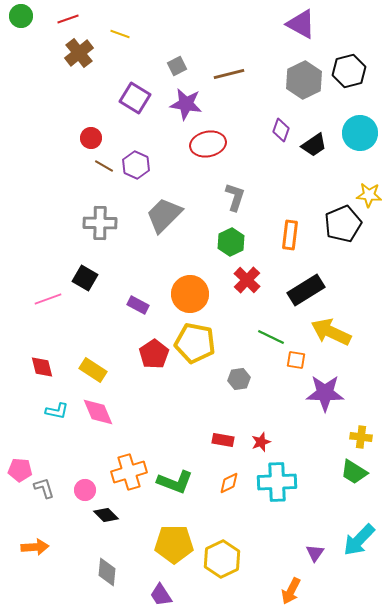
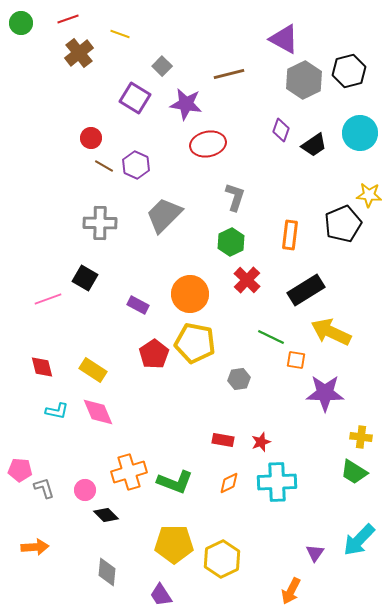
green circle at (21, 16): moved 7 px down
purple triangle at (301, 24): moved 17 px left, 15 px down
gray square at (177, 66): moved 15 px left; rotated 18 degrees counterclockwise
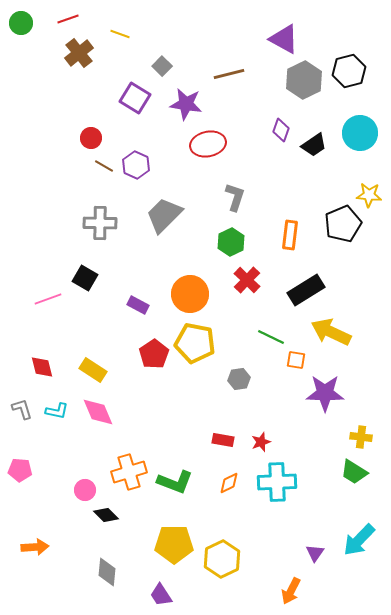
gray L-shape at (44, 488): moved 22 px left, 79 px up
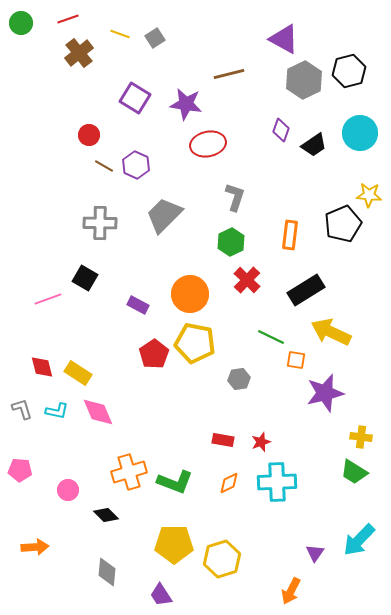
gray square at (162, 66): moved 7 px left, 28 px up; rotated 12 degrees clockwise
red circle at (91, 138): moved 2 px left, 3 px up
yellow rectangle at (93, 370): moved 15 px left, 3 px down
purple star at (325, 393): rotated 15 degrees counterclockwise
pink circle at (85, 490): moved 17 px left
yellow hexagon at (222, 559): rotated 9 degrees clockwise
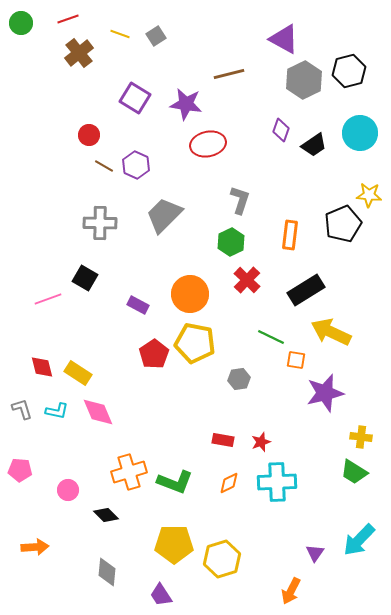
gray square at (155, 38): moved 1 px right, 2 px up
gray L-shape at (235, 197): moved 5 px right, 3 px down
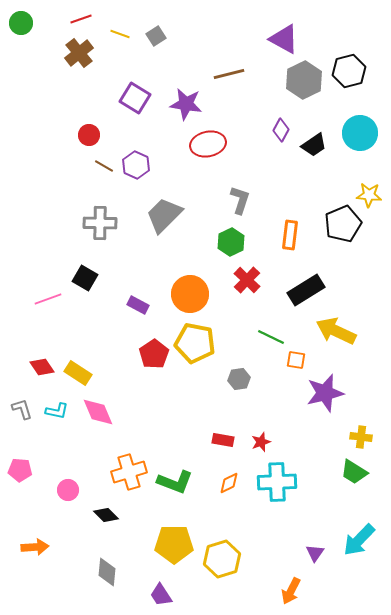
red line at (68, 19): moved 13 px right
purple diamond at (281, 130): rotated 10 degrees clockwise
yellow arrow at (331, 332): moved 5 px right, 1 px up
red diamond at (42, 367): rotated 20 degrees counterclockwise
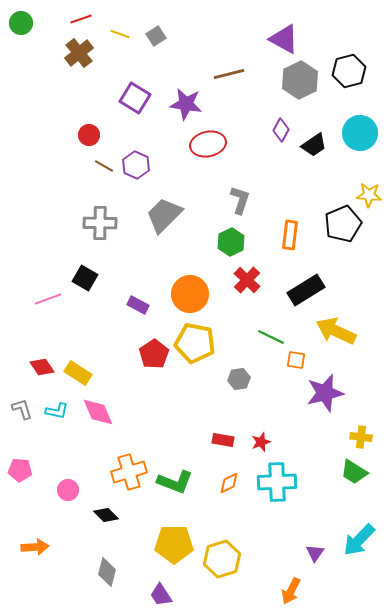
gray hexagon at (304, 80): moved 4 px left
gray diamond at (107, 572): rotated 8 degrees clockwise
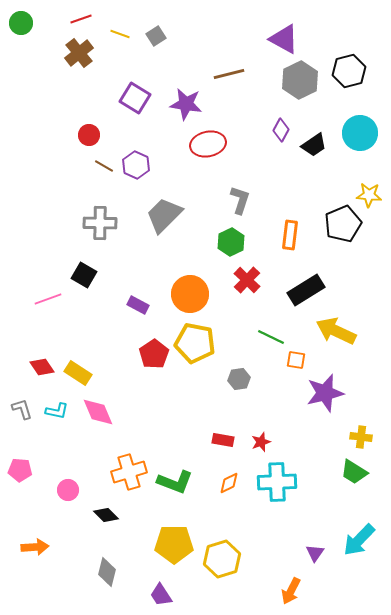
black square at (85, 278): moved 1 px left, 3 px up
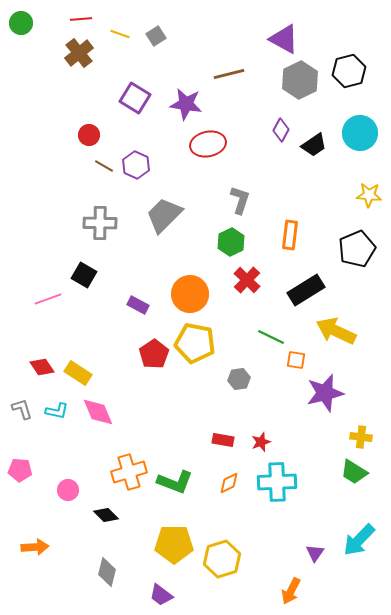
red line at (81, 19): rotated 15 degrees clockwise
black pentagon at (343, 224): moved 14 px right, 25 px down
purple trapezoid at (161, 595): rotated 20 degrees counterclockwise
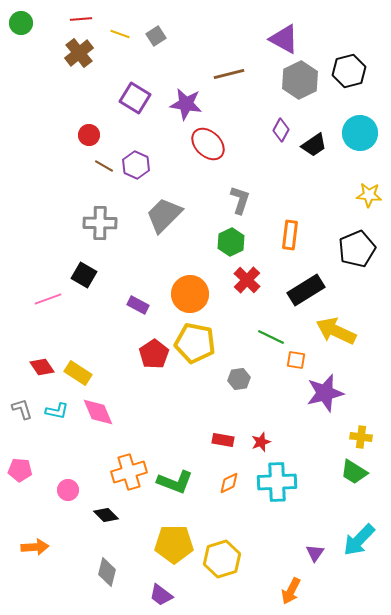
red ellipse at (208, 144): rotated 56 degrees clockwise
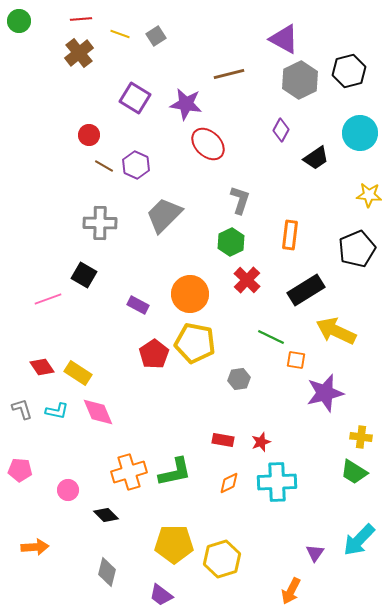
green circle at (21, 23): moved 2 px left, 2 px up
black trapezoid at (314, 145): moved 2 px right, 13 px down
green L-shape at (175, 482): moved 10 px up; rotated 33 degrees counterclockwise
